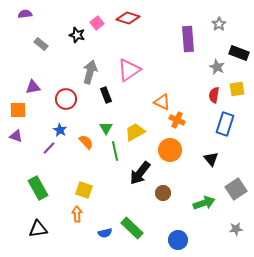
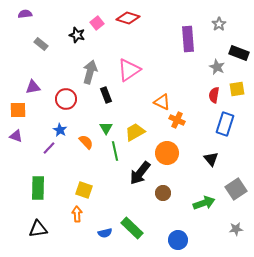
orange circle at (170, 150): moved 3 px left, 3 px down
green rectangle at (38, 188): rotated 30 degrees clockwise
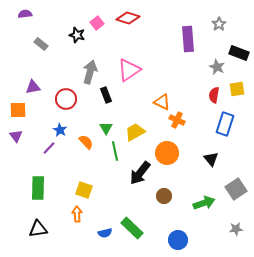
purple triangle at (16, 136): rotated 32 degrees clockwise
brown circle at (163, 193): moved 1 px right, 3 px down
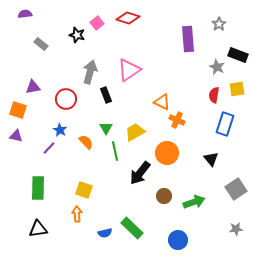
black rectangle at (239, 53): moved 1 px left, 2 px down
orange square at (18, 110): rotated 18 degrees clockwise
purple triangle at (16, 136): rotated 40 degrees counterclockwise
green arrow at (204, 203): moved 10 px left, 1 px up
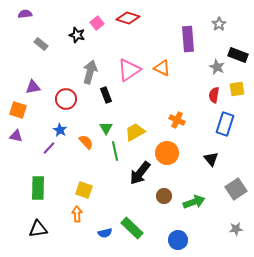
orange triangle at (162, 102): moved 34 px up
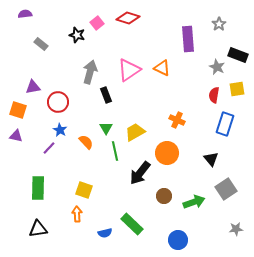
red circle at (66, 99): moved 8 px left, 3 px down
gray square at (236, 189): moved 10 px left
green rectangle at (132, 228): moved 4 px up
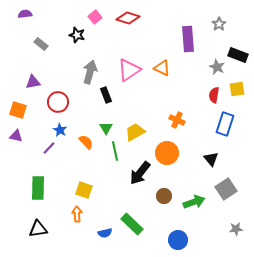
pink square at (97, 23): moved 2 px left, 6 px up
purple triangle at (33, 87): moved 5 px up
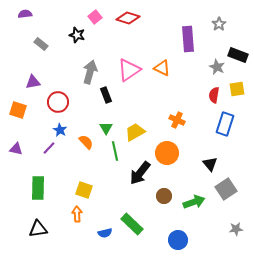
purple triangle at (16, 136): moved 13 px down
black triangle at (211, 159): moved 1 px left, 5 px down
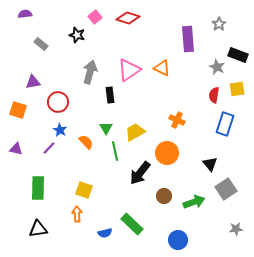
black rectangle at (106, 95): moved 4 px right; rotated 14 degrees clockwise
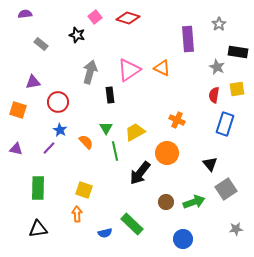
black rectangle at (238, 55): moved 3 px up; rotated 12 degrees counterclockwise
brown circle at (164, 196): moved 2 px right, 6 px down
blue circle at (178, 240): moved 5 px right, 1 px up
